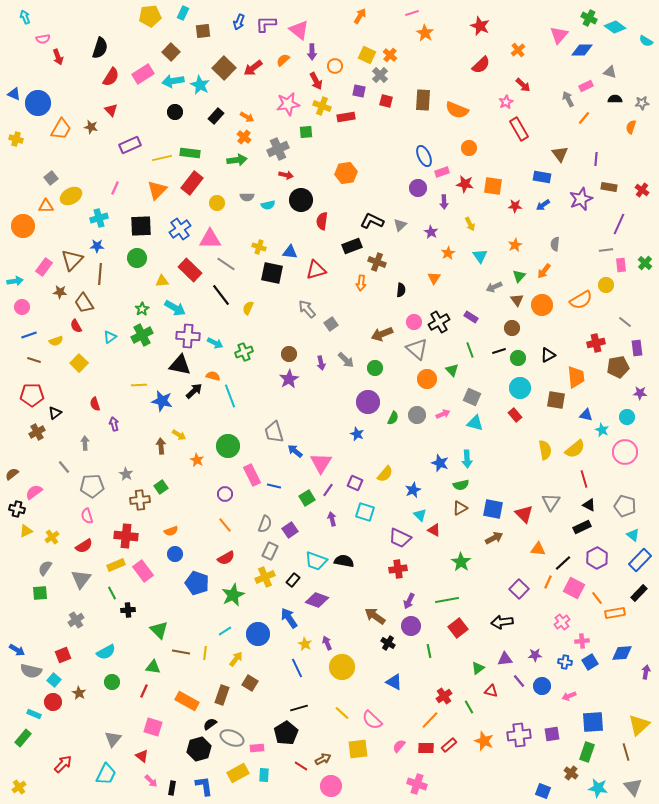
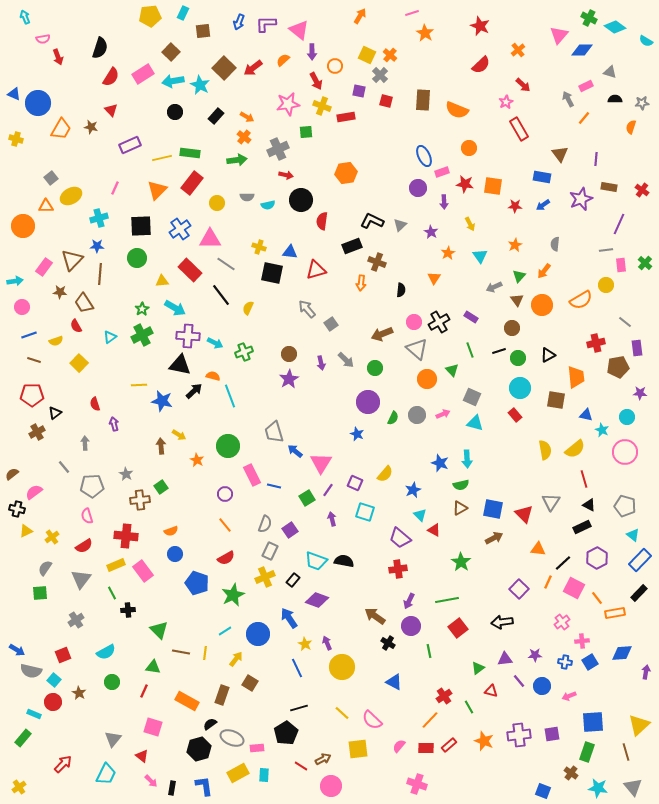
purple trapezoid at (400, 538): rotated 15 degrees clockwise
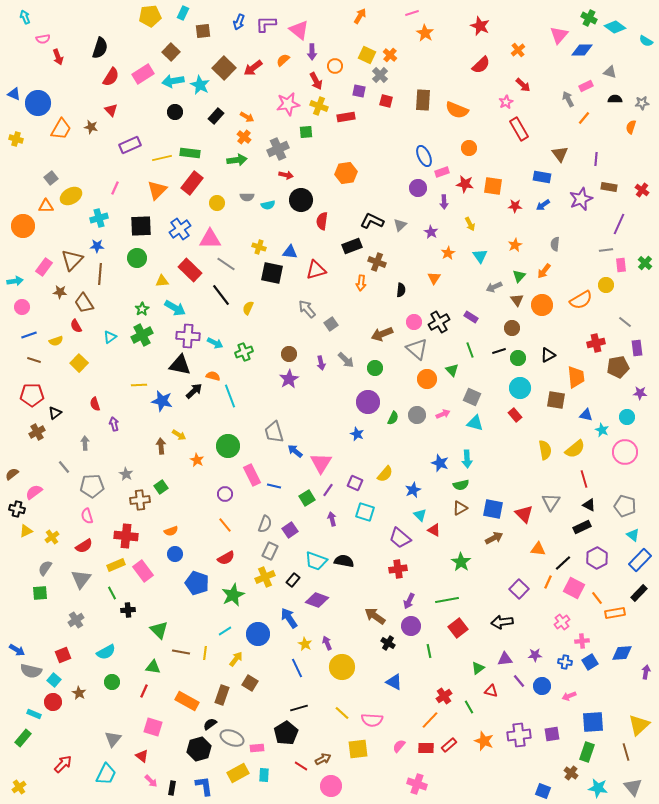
yellow cross at (322, 106): moved 3 px left
pink semicircle at (372, 720): rotated 40 degrees counterclockwise
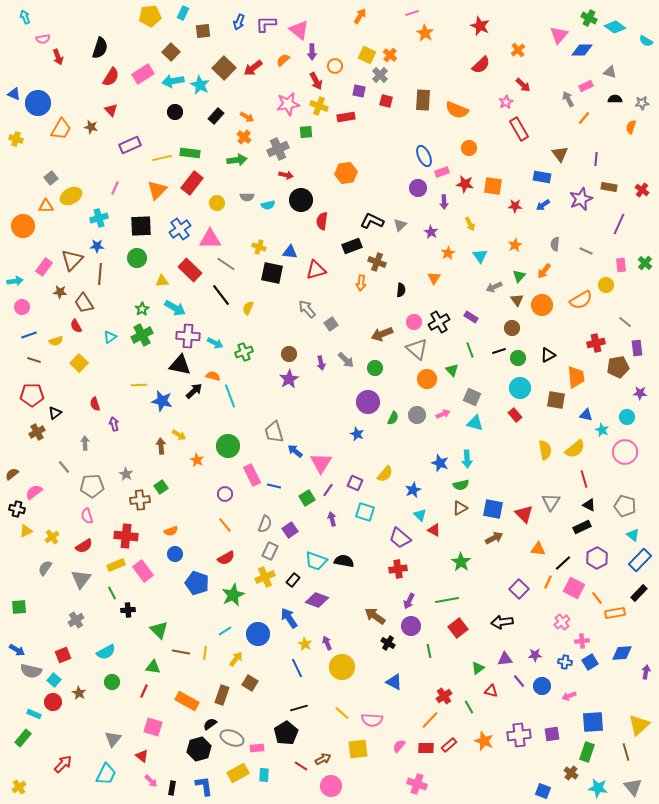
gray line at (606, 250): moved 20 px left, 1 px down; rotated 32 degrees clockwise
green square at (40, 593): moved 21 px left, 14 px down
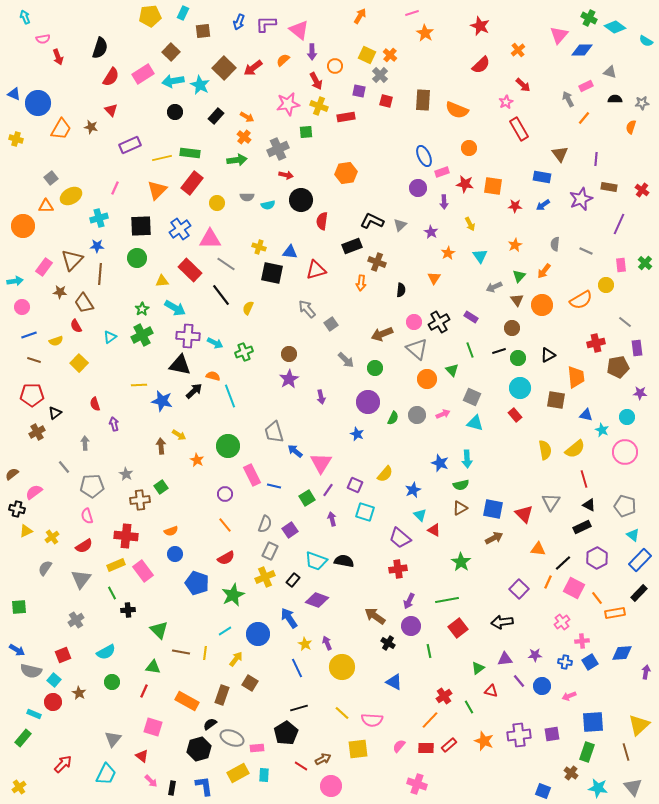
purple arrow at (321, 363): moved 34 px down
purple square at (355, 483): moved 2 px down
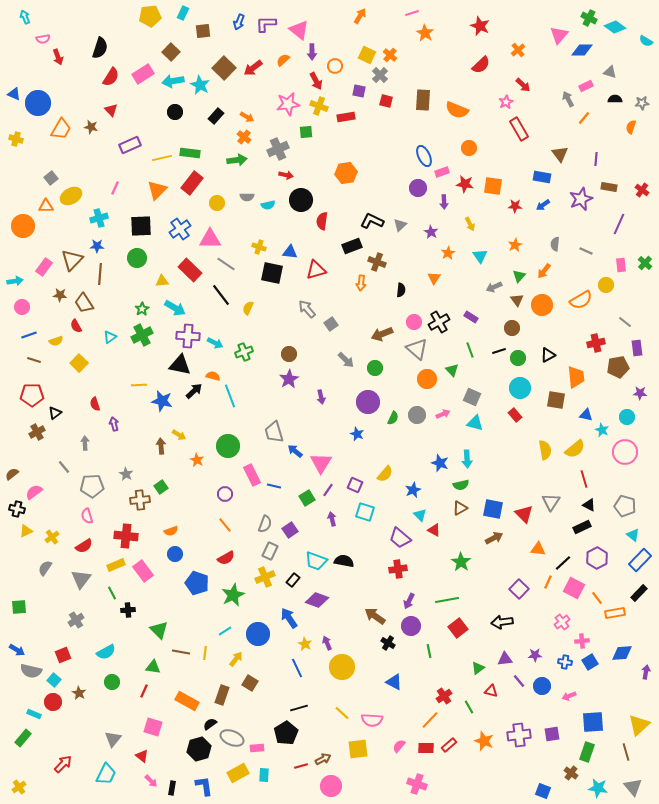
brown star at (60, 292): moved 3 px down
red line at (301, 766): rotated 48 degrees counterclockwise
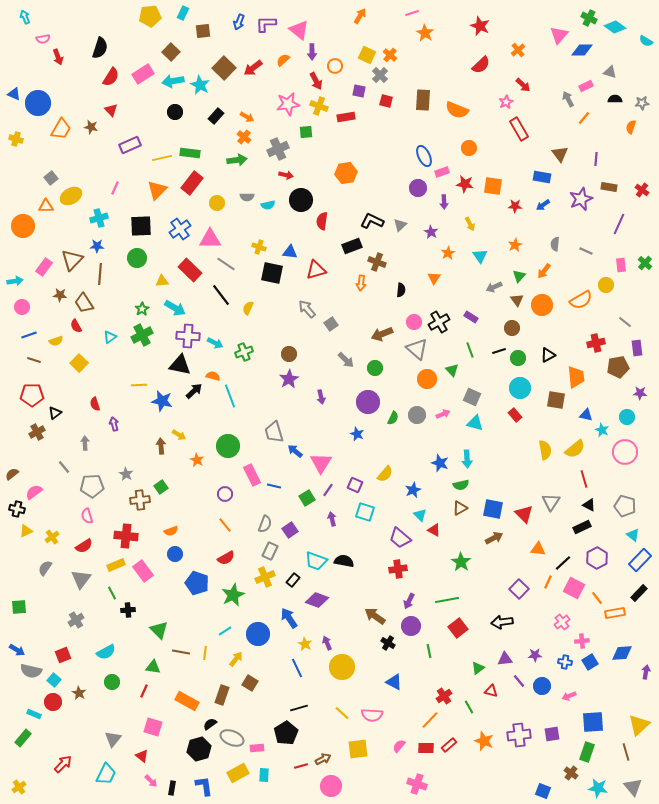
pink semicircle at (372, 720): moved 5 px up
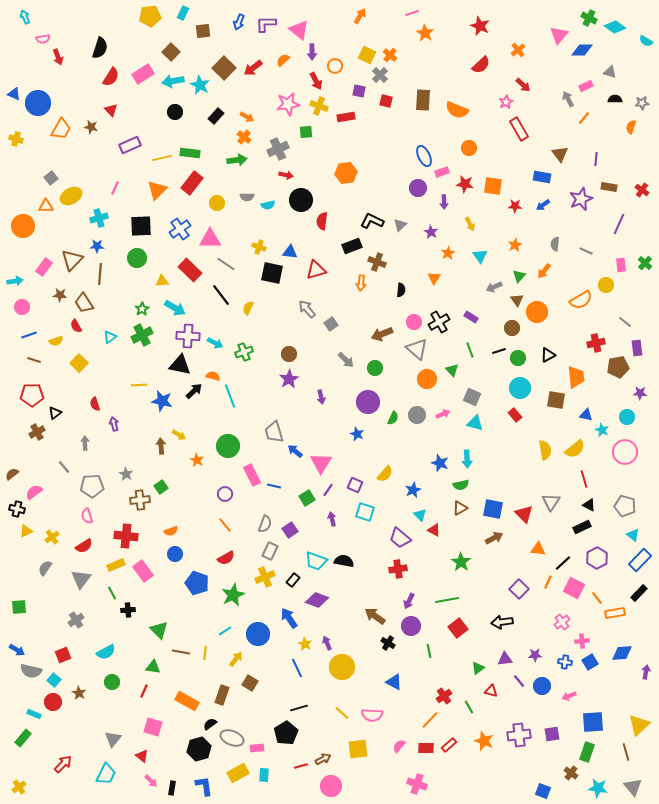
orange circle at (542, 305): moved 5 px left, 7 px down
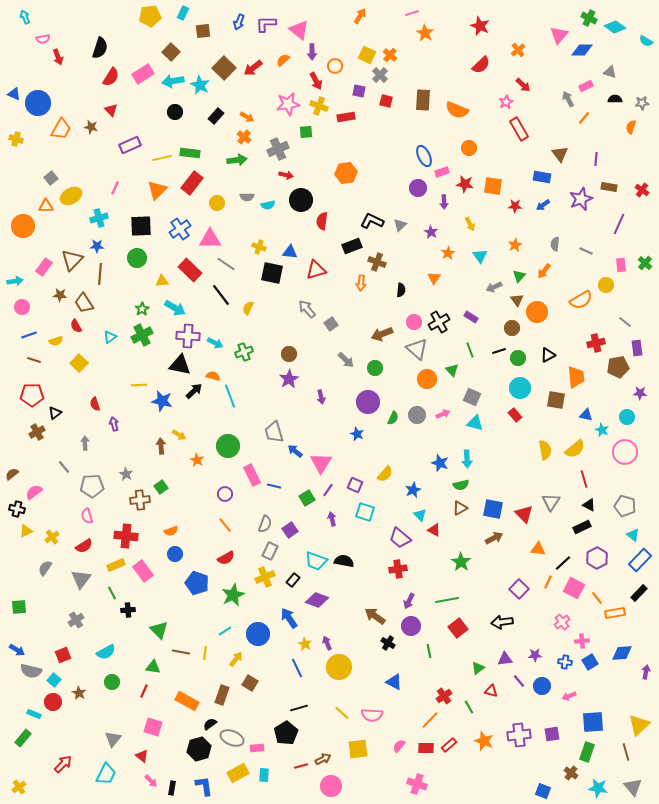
yellow circle at (342, 667): moved 3 px left
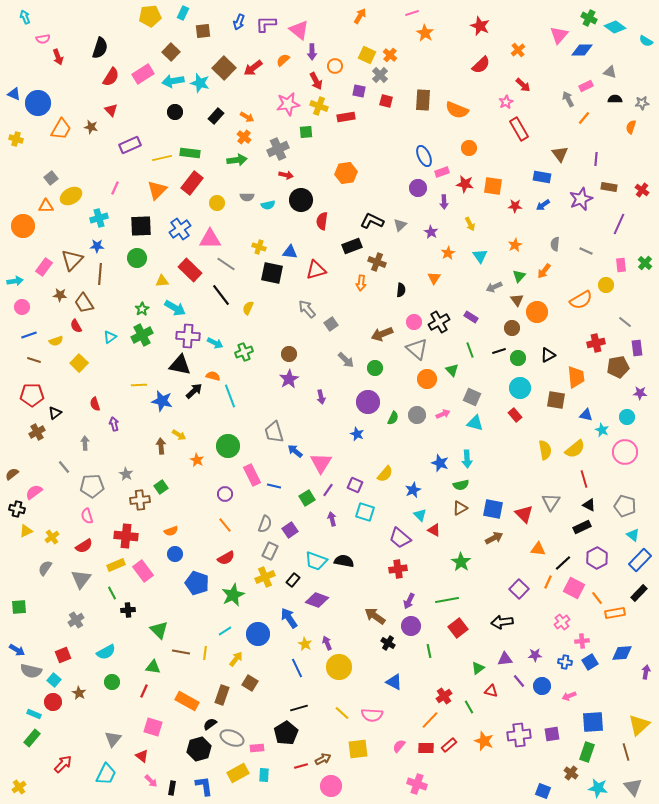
cyan star at (200, 85): moved 2 px up; rotated 12 degrees counterclockwise
green rectangle at (23, 738): moved 9 px right
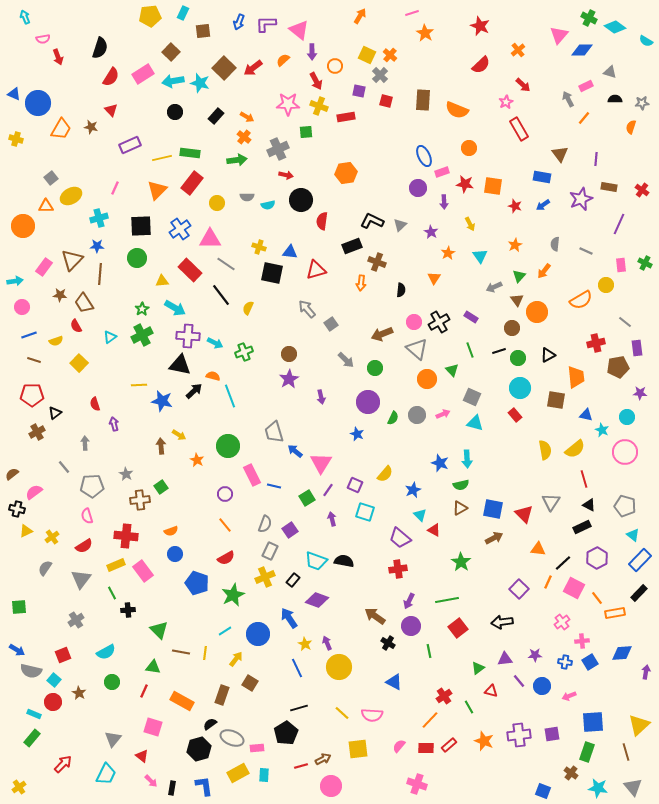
pink star at (288, 104): rotated 10 degrees clockwise
red star at (515, 206): rotated 16 degrees clockwise
green cross at (645, 263): rotated 16 degrees counterclockwise
orange rectangle at (187, 701): moved 5 px left
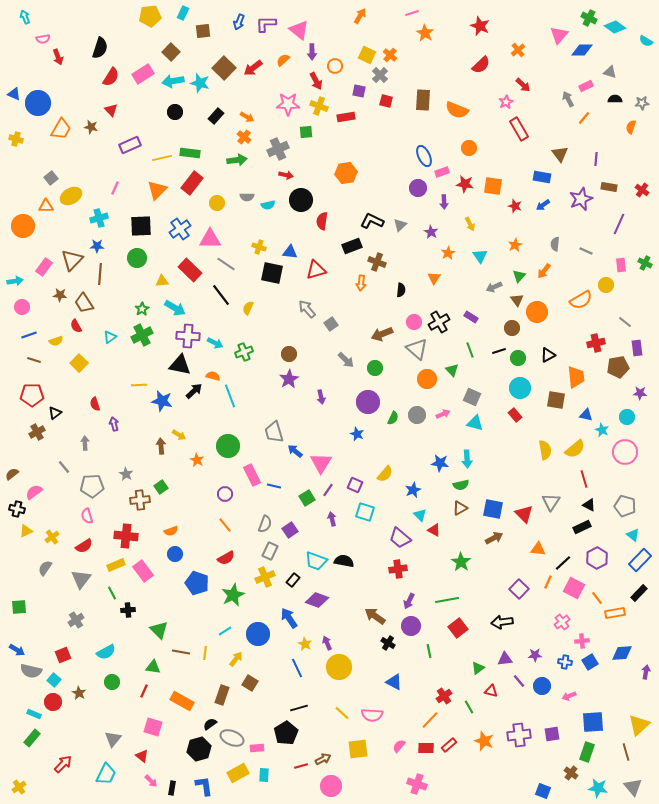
blue star at (440, 463): rotated 12 degrees counterclockwise
